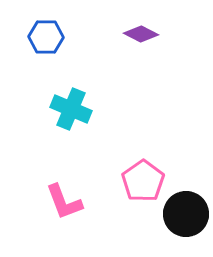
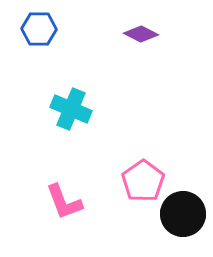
blue hexagon: moved 7 px left, 8 px up
black circle: moved 3 px left
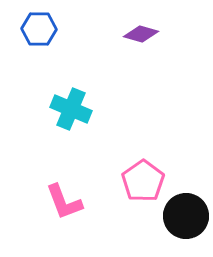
purple diamond: rotated 12 degrees counterclockwise
black circle: moved 3 px right, 2 px down
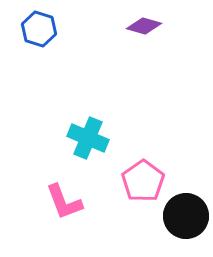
blue hexagon: rotated 16 degrees clockwise
purple diamond: moved 3 px right, 8 px up
cyan cross: moved 17 px right, 29 px down
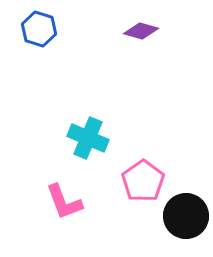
purple diamond: moved 3 px left, 5 px down
